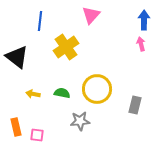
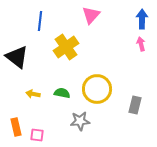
blue arrow: moved 2 px left, 1 px up
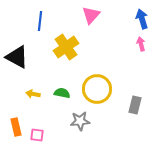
blue arrow: rotated 18 degrees counterclockwise
black triangle: rotated 10 degrees counterclockwise
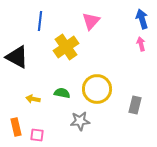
pink triangle: moved 6 px down
yellow arrow: moved 5 px down
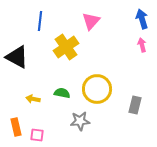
pink arrow: moved 1 px right, 1 px down
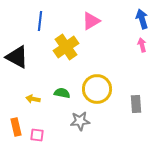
pink triangle: rotated 18 degrees clockwise
gray rectangle: moved 1 px right, 1 px up; rotated 18 degrees counterclockwise
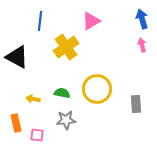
gray star: moved 14 px left, 1 px up
orange rectangle: moved 4 px up
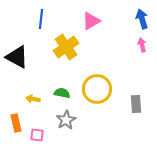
blue line: moved 1 px right, 2 px up
gray star: rotated 24 degrees counterclockwise
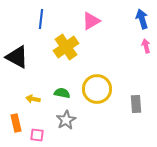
pink arrow: moved 4 px right, 1 px down
